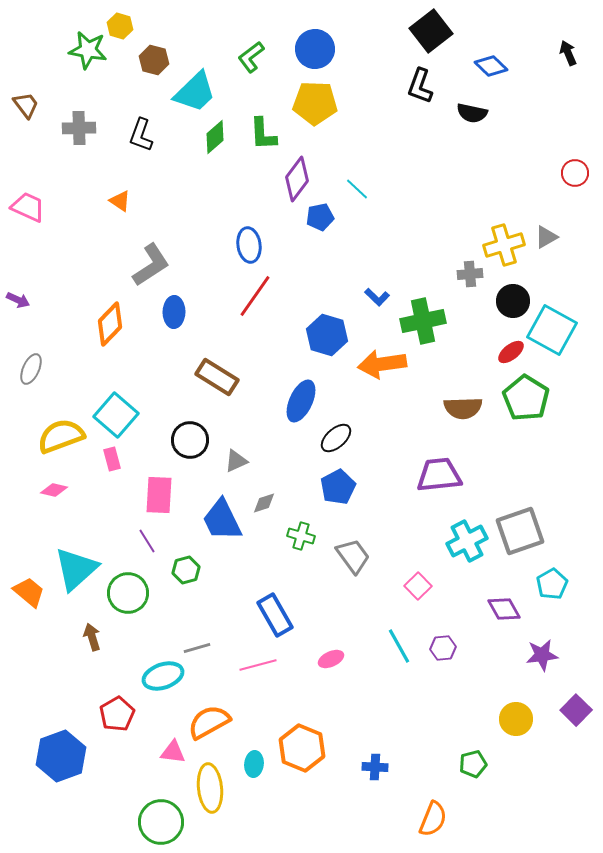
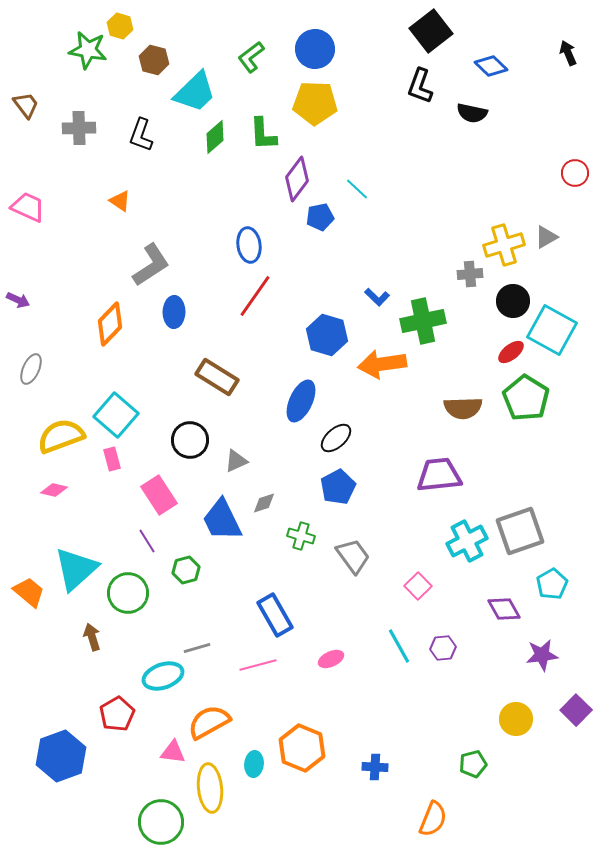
pink rectangle at (159, 495): rotated 36 degrees counterclockwise
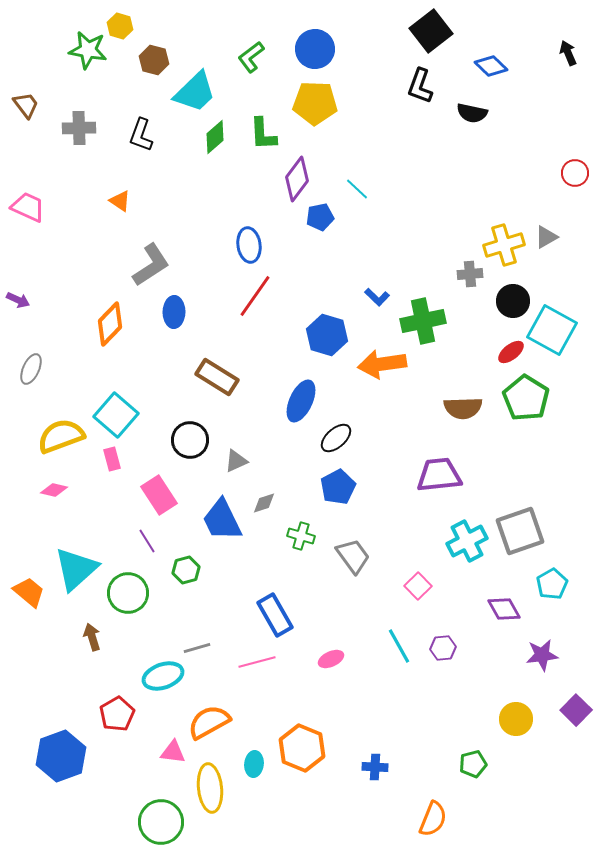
pink line at (258, 665): moved 1 px left, 3 px up
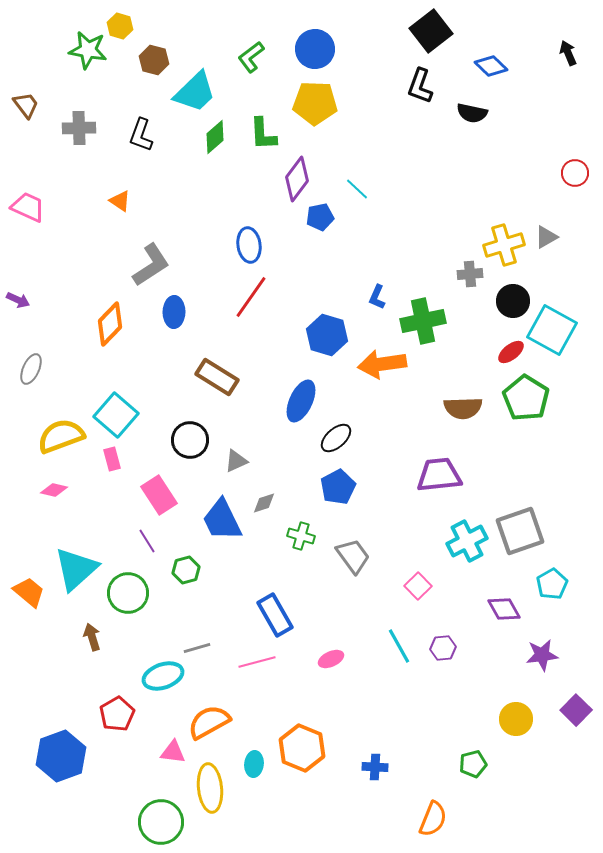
red line at (255, 296): moved 4 px left, 1 px down
blue L-shape at (377, 297): rotated 70 degrees clockwise
